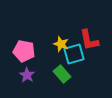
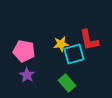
yellow star: rotated 28 degrees counterclockwise
green rectangle: moved 5 px right, 9 px down
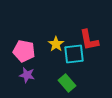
yellow star: moved 5 px left; rotated 28 degrees counterclockwise
cyan square: rotated 10 degrees clockwise
purple star: rotated 21 degrees counterclockwise
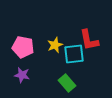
yellow star: moved 1 px left, 1 px down; rotated 14 degrees clockwise
pink pentagon: moved 1 px left, 4 px up
purple star: moved 5 px left
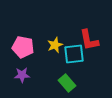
purple star: rotated 14 degrees counterclockwise
